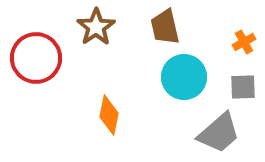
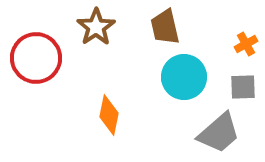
orange cross: moved 2 px right, 2 px down
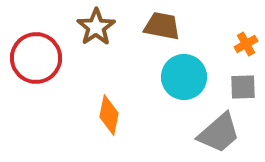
brown trapezoid: moved 3 px left, 1 px up; rotated 114 degrees clockwise
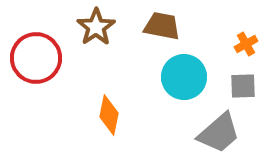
gray square: moved 1 px up
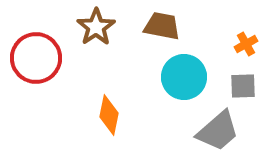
gray trapezoid: moved 1 px left, 2 px up
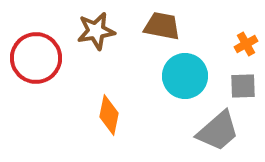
brown star: moved 4 px down; rotated 24 degrees clockwise
cyan circle: moved 1 px right, 1 px up
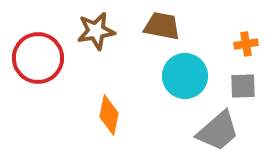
orange cross: rotated 20 degrees clockwise
red circle: moved 2 px right
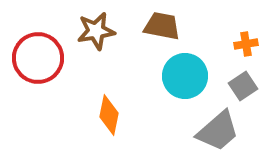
gray square: rotated 32 degrees counterclockwise
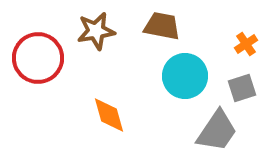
orange cross: rotated 25 degrees counterclockwise
gray square: moved 1 px left, 2 px down; rotated 16 degrees clockwise
orange diamond: rotated 27 degrees counterclockwise
gray trapezoid: moved 1 px left; rotated 15 degrees counterclockwise
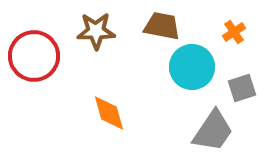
brown star: rotated 9 degrees clockwise
orange cross: moved 12 px left, 12 px up
red circle: moved 4 px left, 2 px up
cyan circle: moved 7 px right, 9 px up
orange diamond: moved 2 px up
gray trapezoid: moved 4 px left
